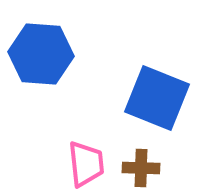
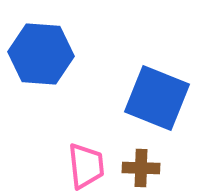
pink trapezoid: moved 2 px down
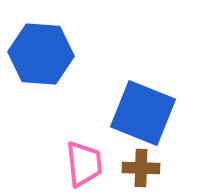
blue square: moved 14 px left, 15 px down
pink trapezoid: moved 2 px left, 2 px up
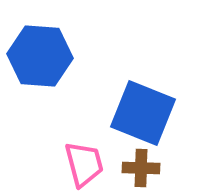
blue hexagon: moved 1 px left, 2 px down
pink trapezoid: rotated 9 degrees counterclockwise
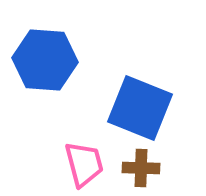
blue hexagon: moved 5 px right, 4 px down
blue square: moved 3 px left, 5 px up
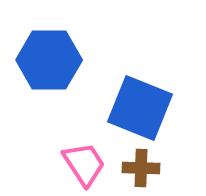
blue hexagon: moved 4 px right; rotated 4 degrees counterclockwise
pink trapezoid: rotated 18 degrees counterclockwise
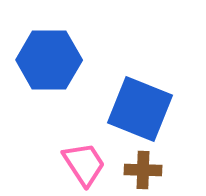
blue square: moved 1 px down
brown cross: moved 2 px right, 2 px down
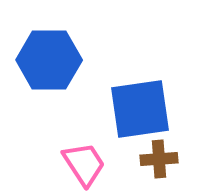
blue square: rotated 30 degrees counterclockwise
brown cross: moved 16 px right, 11 px up; rotated 6 degrees counterclockwise
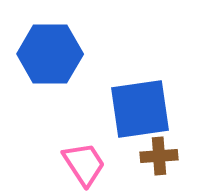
blue hexagon: moved 1 px right, 6 px up
brown cross: moved 3 px up
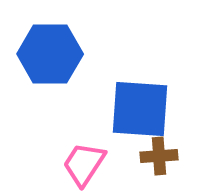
blue square: rotated 12 degrees clockwise
pink trapezoid: rotated 114 degrees counterclockwise
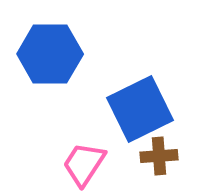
blue square: rotated 30 degrees counterclockwise
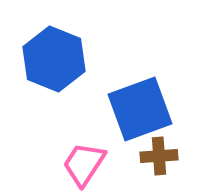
blue hexagon: moved 4 px right, 5 px down; rotated 22 degrees clockwise
blue square: rotated 6 degrees clockwise
